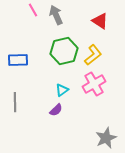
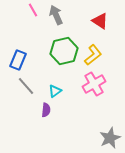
blue rectangle: rotated 66 degrees counterclockwise
cyan triangle: moved 7 px left, 1 px down
gray line: moved 11 px right, 16 px up; rotated 42 degrees counterclockwise
purple semicircle: moved 10 px left; rotated 40 degrees counterclockwise
gray star: moved 4 px right
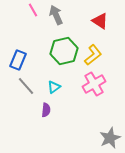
cyan triangle: moved 1 px left, 4 px up
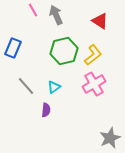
blue rectangle: moved 5 px left, 12 px up
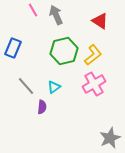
purple semicircle: moved 4 px left, 3 px up
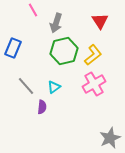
gray arrow: moved 8 px down; rotated 138 degrees counterclockwise
red triangle: rotated 24 degrees clockwise
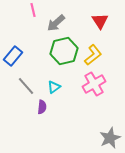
pink line: rotated 16 degrees clockwise
gray arrow: rotated 30 degrees clockwise
blue rectangle: moved 8 px down; rotated 18 degrees clockwise
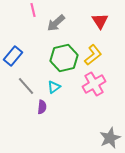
green hexagon: moved 7 px down
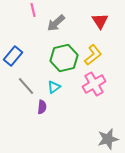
gray star: moved 2 px left, 1 px down; rotated 10 degrees clockwise
